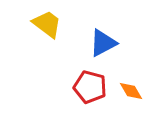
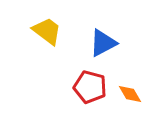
yellow trapezoid: moved 7 px down
orange diamond: moved 1 px left, 3 px down
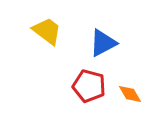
red pentagon: moved 1 px left, 1 px up
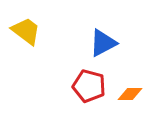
yellow trapezoid: moved 21 px left
orange diamond: rotated 60 degrees counterclockwise
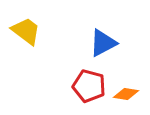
orange diamond: moved 4 px left; rotated 10 degrees clockwise
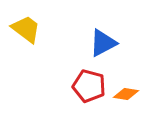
yellow trapezoid: moved 2 px up
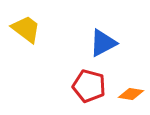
orange diamond: moved 5 px right
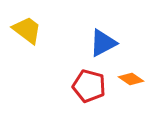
yellow trapezoid: moved 1 px right, 1 px down
orange diamond: moved 15 px up; rotated 25 degrees clockwise
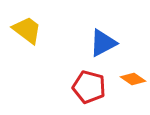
orange diamond: moved 2 px right
red pentagon: moved 1 px down
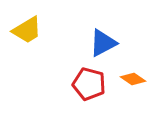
yellow trapezoid: rotated 112 degrees clockwise
red pentagon: moved 3 px up
